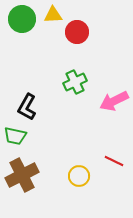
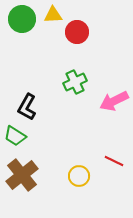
green trapezoid: rotated 20 degrees clockwise
brown cross: rotated 12 degrees counterclockwise
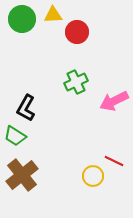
green cross: moved 1 px right
black L-shape: moved 1 px left, 1 px down
yellow circle: moved 14 px right
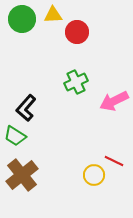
black L-shape: rotated 12 degrees clockwise
yellow circle: moved 1 px right, 1 px up
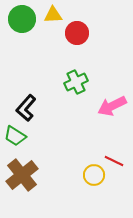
red circle: moved 1 px down
pink arrow: moved 2 px left, 5 px down
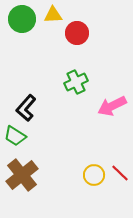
red line: moved 6 px right, 12 px down; rotated 18 degrees clockwise
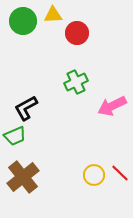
green circle: moved 1 px right, 2 px down
black L-shape: rotated 20 degrees clockwise
green trapezoid: rotated 55 degrees counterclockwise
brown cross: moved 1 px right, 2 px down
